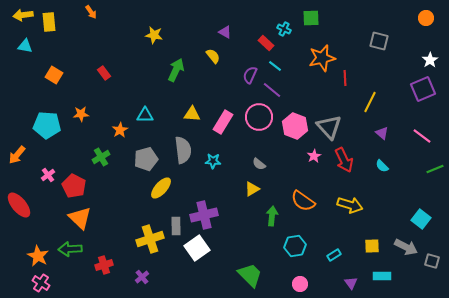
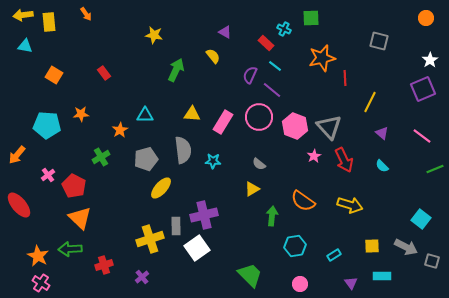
orange arrow at (91, 12): moved 5 px left, 2 px down
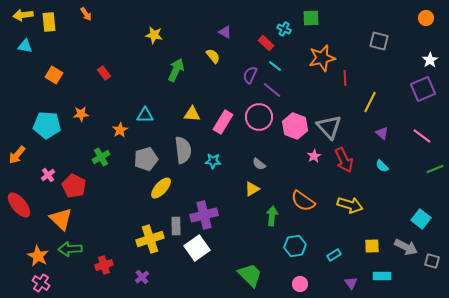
orange triangle at (80, 218): moved 19 px left, 1 px down
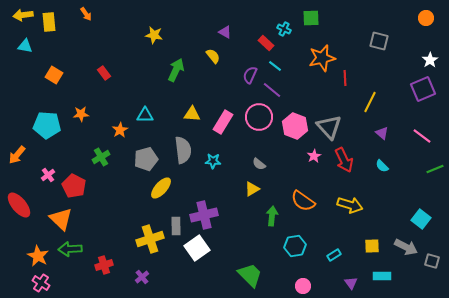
pink circle at (300, 284): moved 3 px right, 2 px down
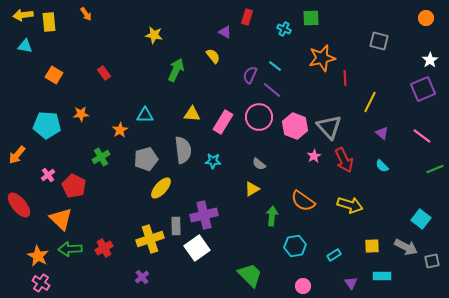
red rectangle at (266, 43): moved 19 px left, 26 px up; rotated 63 degrees clockwise
gray square at (432, 261): rotated 28 degrees counterclockwise
red cross at (104, 265): moved 17 px up; rotated 12 degrees counterclockwise
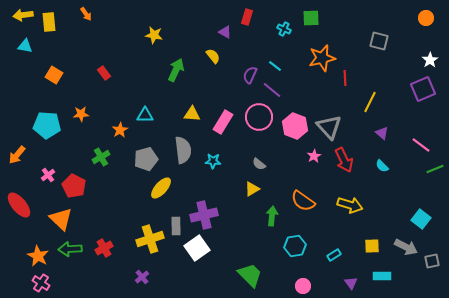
pink line at (422, 136): moved 1 px left, 9 px down
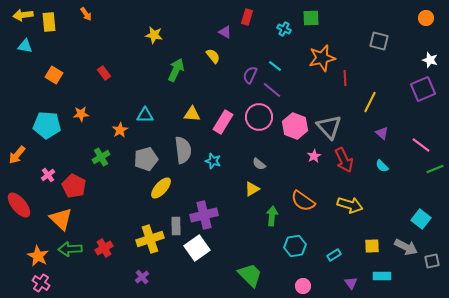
white star at (430, 60): rotated 21 degrees counterclockwise
cyan star at (213, 161): rotated 14 degrees clockwise
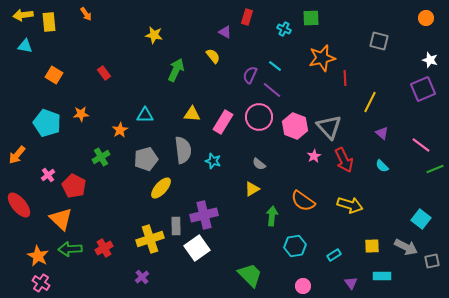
cyan pentagon at (47, 125): moved 2 px up; rotated 16 degrees clockwise
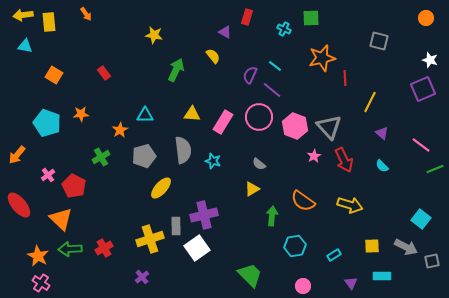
gray pentagon at (146, 159): moved 2 px left, 3 px up
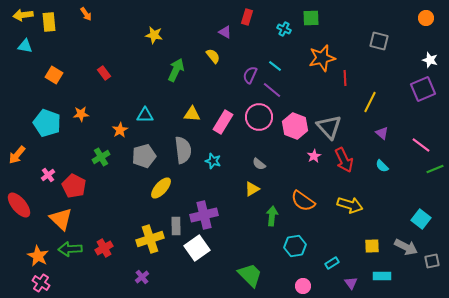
cyan rectangle at (334, 255): moved 2 px left, 8 px down
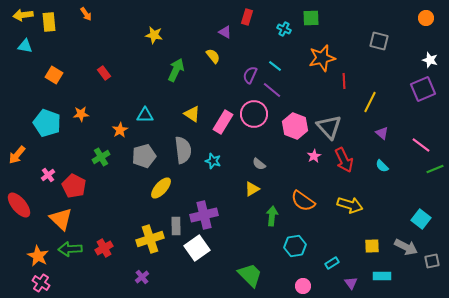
red line at (345, 78): moved 1 px left, 3 px down
yellow triangle at (192, 114): rotated 30 degrees clockwise
pink circle at (259, 117): moved 5 px left, 3 px up
